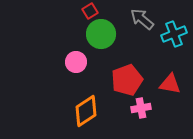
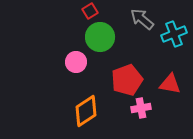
green circle: moved 1 px left, 3 px down
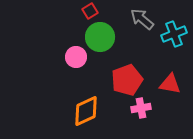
pink circle: moved 5 px up
orange diamond: rotated 8 degrees clockwise
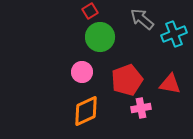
pink circle: moved 6 px right, 15 px down
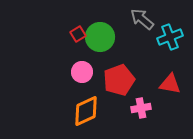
red square: moved 12 px left, 23 px down
cyan cross: moved 4 px left, 3 px down
red pentagon: moved 8 px left
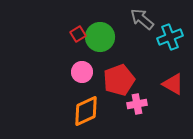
red triangle: moved 3 px right; rotated 20 degrees clockwise
pink cross: moved 4 px left, 4 px up
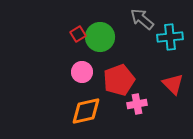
cyan cross: rotated 15 degrees clockwise
red triangle: rotated 15 degrees clockwise
orange diamond: rotated 12 degrees clockwise
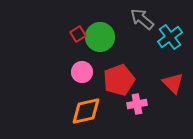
cyan cross: rotated 30 degrees counterclockwise
red triangle: moved 1 px up
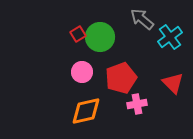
red pentagon: moved 2 px right, 2 px up
